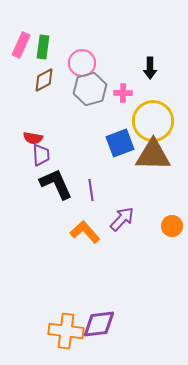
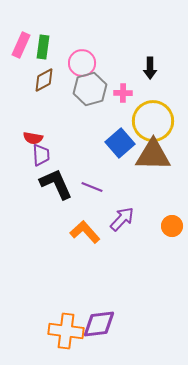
blue square: rotated 20 degrees counterclockwise
purple line: moved 1 px right, 3 px up; rotated 60 degrees counterclockwise
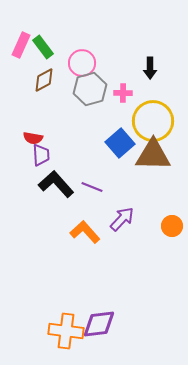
green rectangle: rotated 45 degrees counterclockwise
black L-shape: rotated 18 degrees counterclockwise
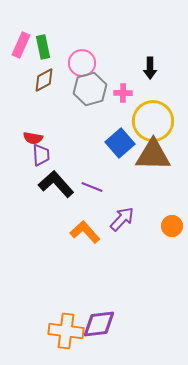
green rectangle: rotated 25 degrees clockwise
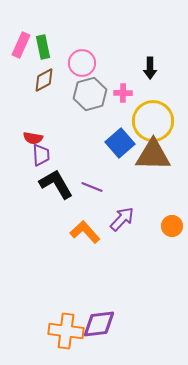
gray hexagon: moved 5 px down
black L-shape: rotated 12 degrees clockwise
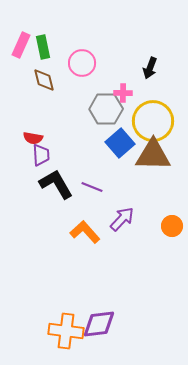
black arrow: rotated 20 degrees clockwise
brown diamond: rotated 75 degrees counterclockwise
gray hexagon: moved 16 px right, 15 px down; rotated 16 degrees clockwise
